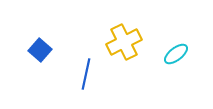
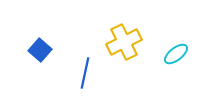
blue line: moved 1 px left, 1 px up
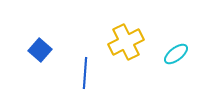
yellow cross: moved 2 px right
blue line: rotated 8 degrees counterclockwise
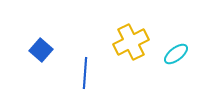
yellow cross: moved 5 px right
blue square: moved 1 px right
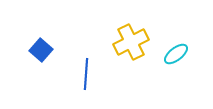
blue line: moved 1 px right, 1 px down
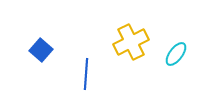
cyan ellipse: rotated 15 degrees counterclockwise
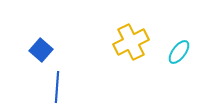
cyan ellipse: moved 3 px right, 2 px up
blue line: moved 29 px left, 13 px down
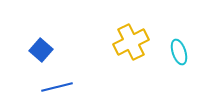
cyan ellipse: rotated 55 degrees counterclockwise
blue line: rotated 72 degrees clockwise
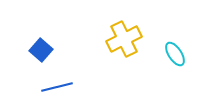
yellow cross: moved 7 px left, 3 px up
cyan ellipse: moved 4 px left, 2 px down; rotated 15 degrees counterclockwise
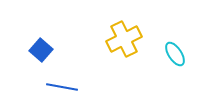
blue line: moved 5 px right; rotated 24 degrees clockwise
